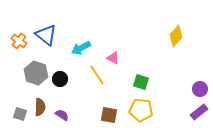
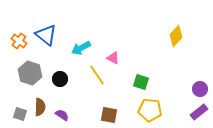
gray hexagon: moved 6 px left
yellow pentagon: moved 9 px right
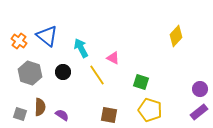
blue triangle: moved 1 px right, 1 px down
cyan arrow: rotated 90 degrees clockwise
black circle: moved 3 px right, 7 px up
yellow pentagon: rotated 10 degrees clockwise
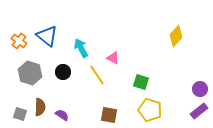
purple rectangle: moved 1 px up
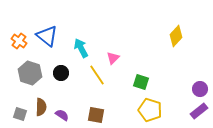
pink triangle: rotated 48 degrees clockwise
black circle: moved 2 px left, 1 px down
brown semicircle: moved 1 px right
brown square: moved 13 px left
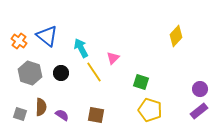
yellow line: moved 3 px left, 3 px up
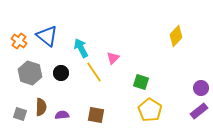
purple circle: moved 1 px right, 1 px up
yellow pentagon: rotated 15 degrees clockwise
purple semicircle: rotated 40 degrees counterclockwise
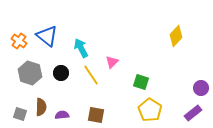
pink triangle: moved 1 px left, 4 px down
yellow line: moved 3 px left, 3 px down
purple rectangle: moved 6 px left, 2 px down
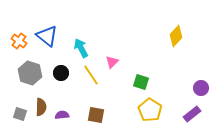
purple rectangle: moved 1 px left, 1 px down
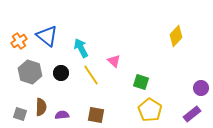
orange cross: rotated 21 degrees clockwise
pink triangle: moved 2 px right, 1 px up; rotated 32 degrees counterclockwise
gray hexagon: moved 1 px up
